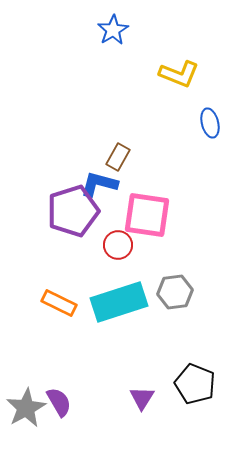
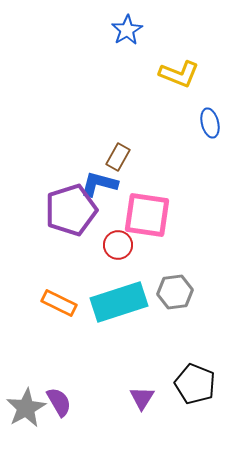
blue star: moved 14 px right
purple pentagon: moved 2 px left, 1 px up
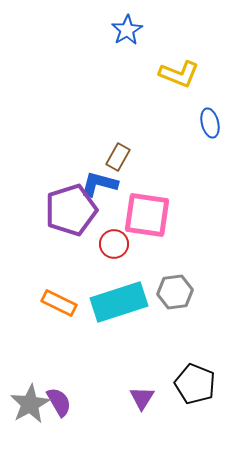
red circle: moved 4 px left, 1 px up
gray star: moved 4 px right, 4 px up
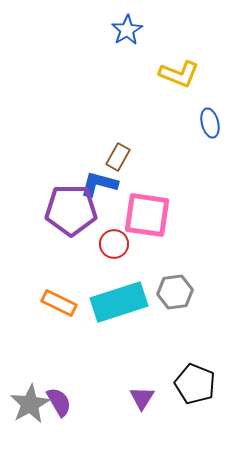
purple pentagon: rotated 18 degrees clockwise
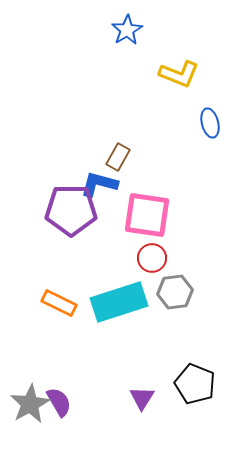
red circle: moved 38 px right, 14 px down
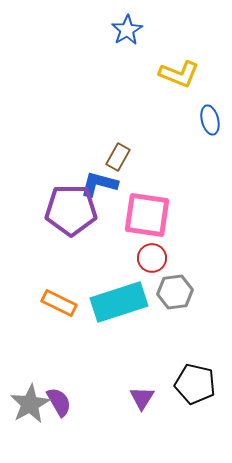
blue ellipse: moved 3 px up
black pentagon: rotated 9 degrees counterclockwise
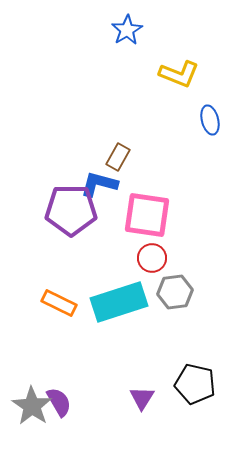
gray star: moved 2 px right, 2 px down; rotated 9 degrees counterclockwise
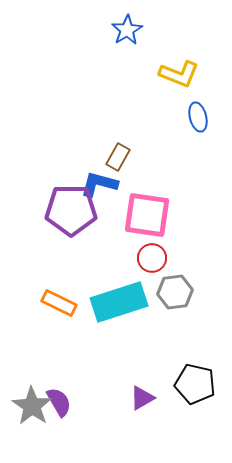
blue ellipse: moved 12 px left, 3 px up
purple triangle: rotated 28 degrees clockwise
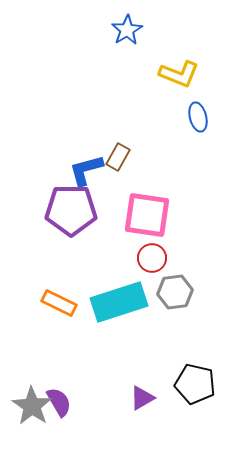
blue L-shape: moved 13 px left, 14 px up; rotated 30 degrees counterclockwise
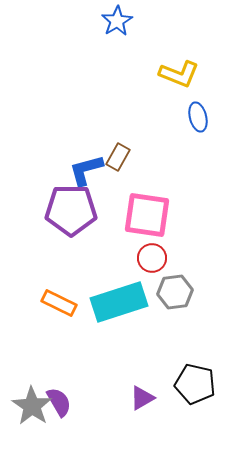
blue star: moved 10 px left, 9 px up
